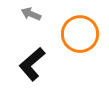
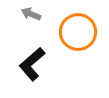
orange circle: moved 2 px left, 2 px up
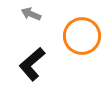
orange circle: moved 4 px right, 4 px down
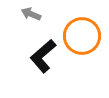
black L-shape: moved 11 px right, 8 px up
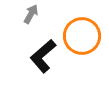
gray arrow: rotated 96 degrees clockwise
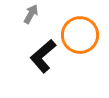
orange circle: moved 2 px left, 1 px up
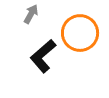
orange circle: moved 2 px up
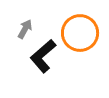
gray arrow: moved 6 px left, 15 px down
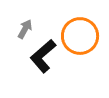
orange circle: moved 3 px down
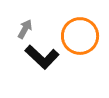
black L-shape: moved 1 px left, 1 px down; rotated 96 degrees counterclockwise
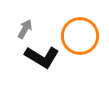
black L-shape: rotated 12 degrees counterclockwise
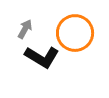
orange circle: moved 5 px left, 3 px up
